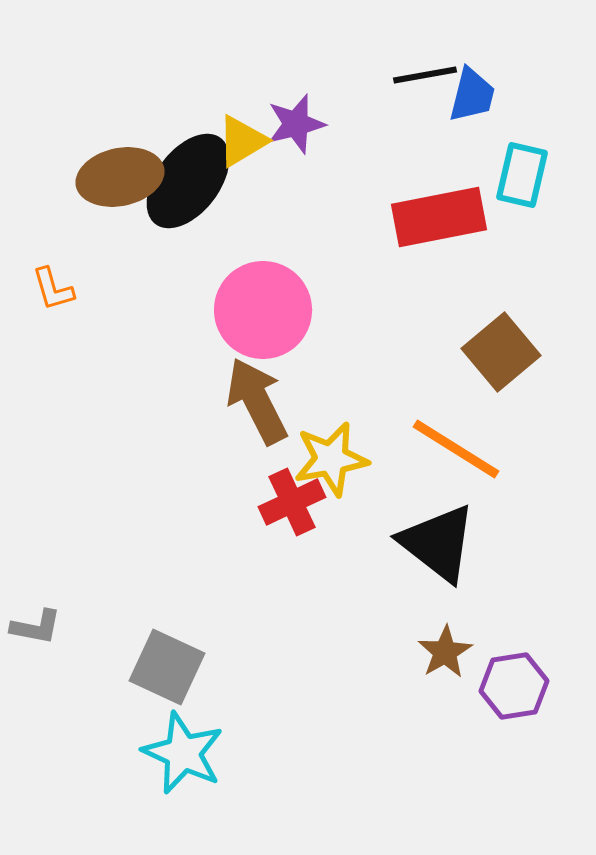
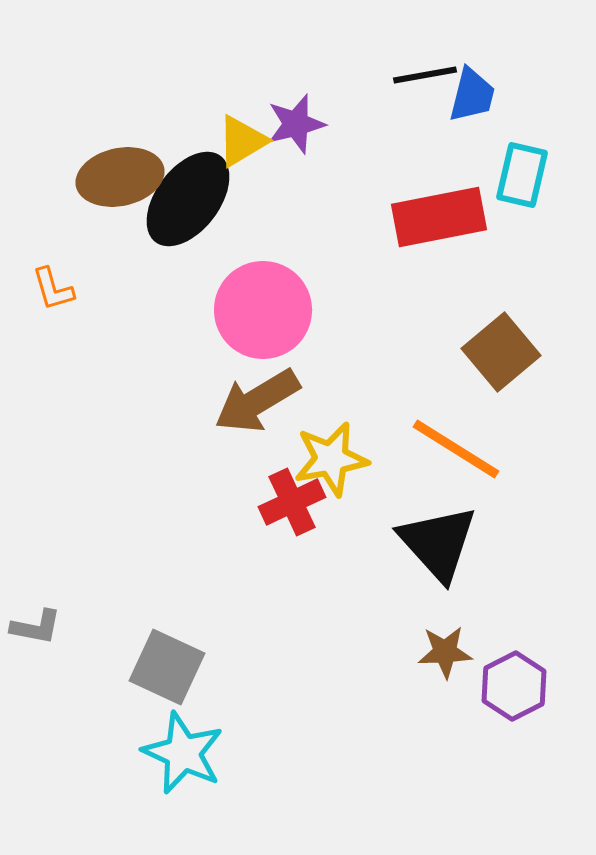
black ellipse: moved 18 px down
brown arrow: rotated 94 degrees counterclockwise
black triangle: rotated 10 degrees clockwise
brown star: rotated 28 degrees clockwise
purple hexagon: rotated 18 degrees counterclockwise
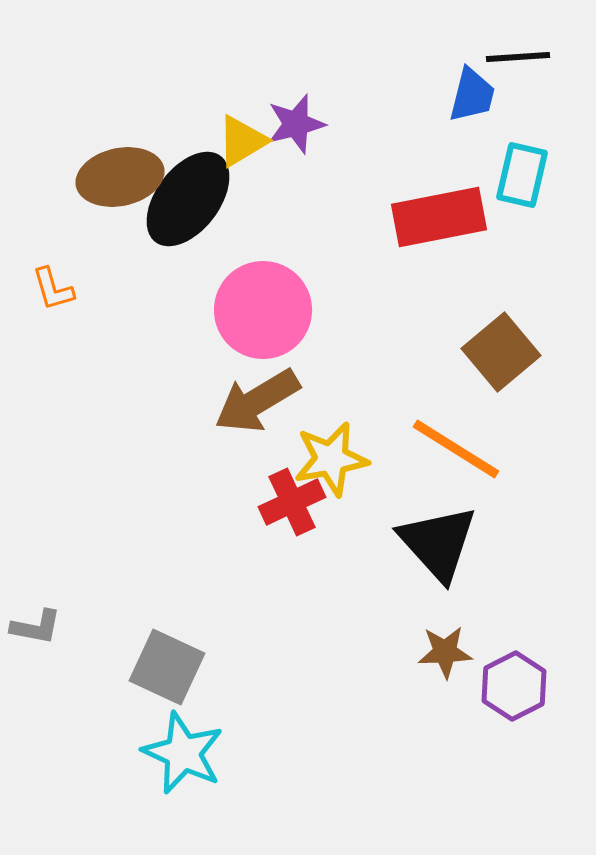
black line: moved 93 px right, 18 px up; rotated 6 degrees clockwise
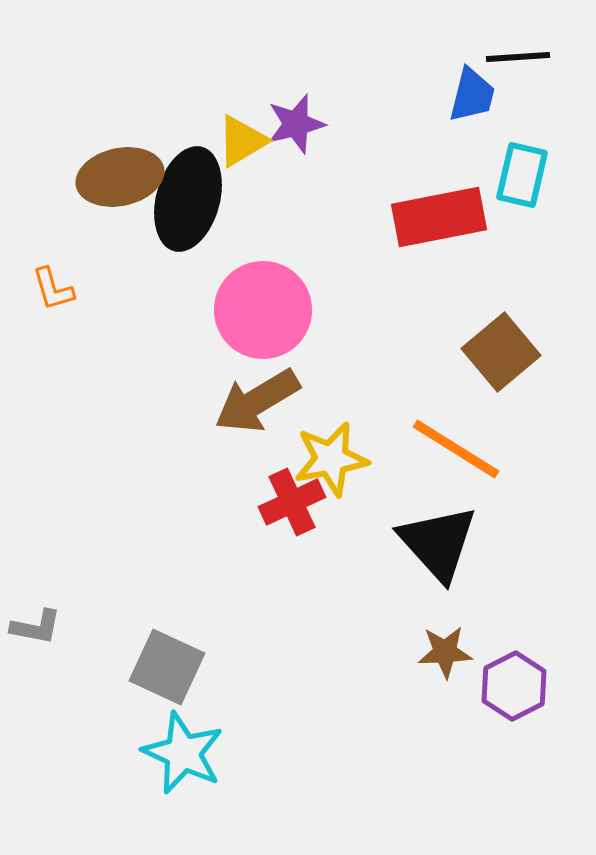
black ellipse: rotated 22 degrees counterclockwise
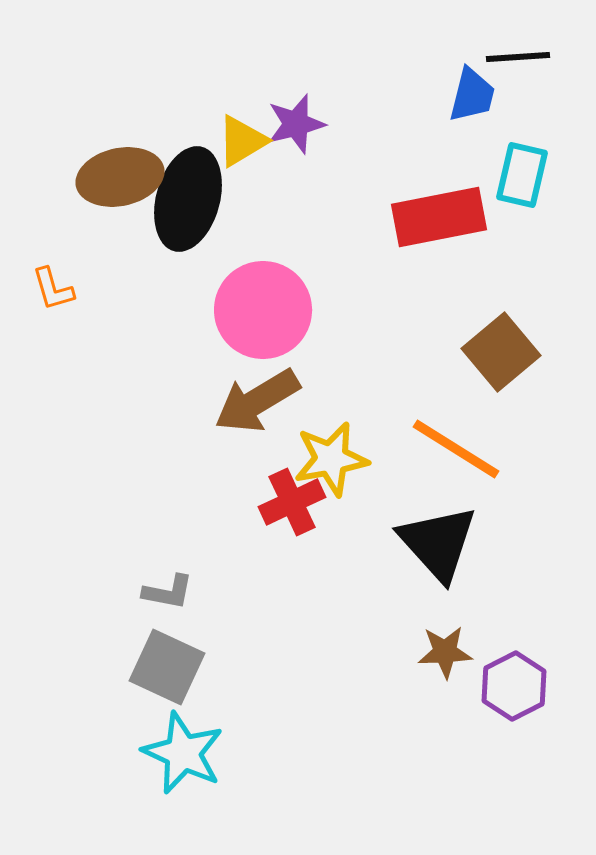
gray L-shape: moved 132 px right, 35 px up
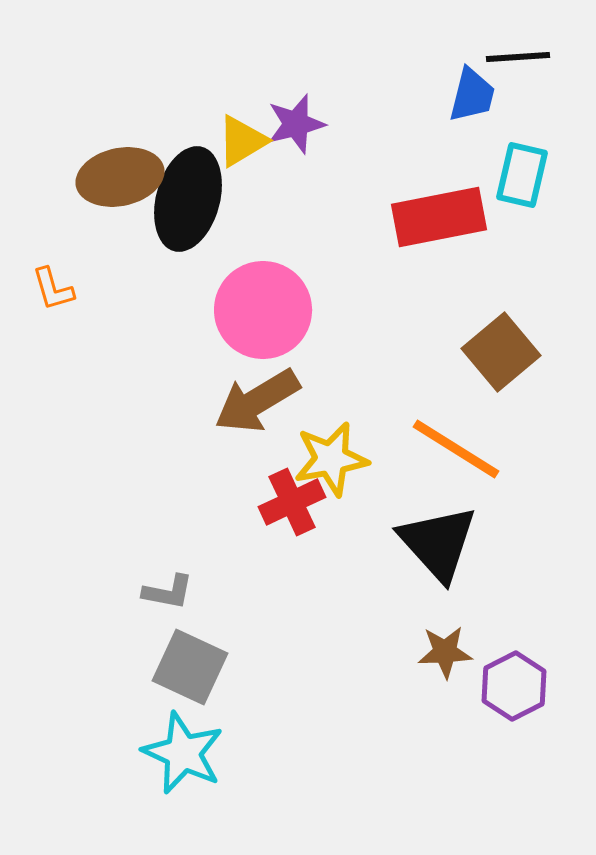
gray square: moved 23 px right
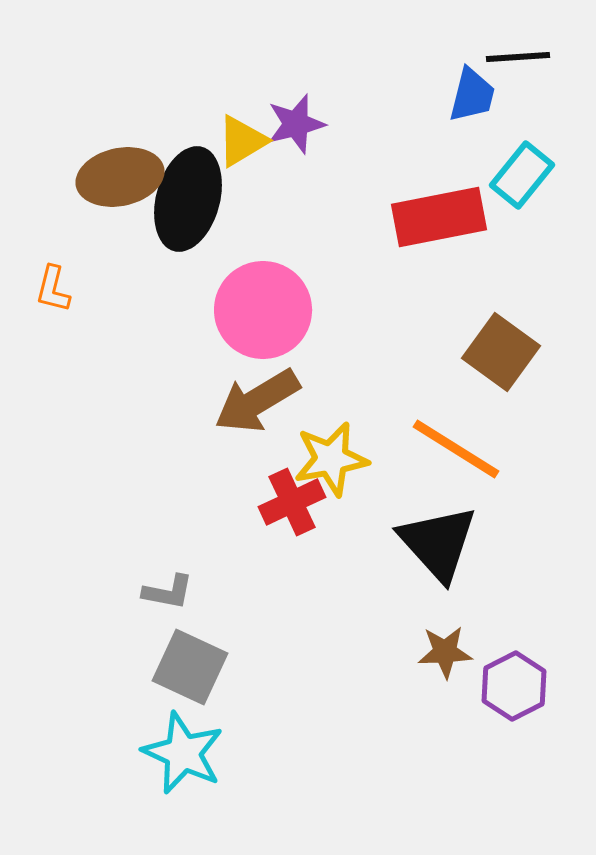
cyan rectangle: rotated 26 degrees clockwise
orange L-shape: rotated 30 degrees clockwise
brown square: rotated 14 degrees counterclockwise
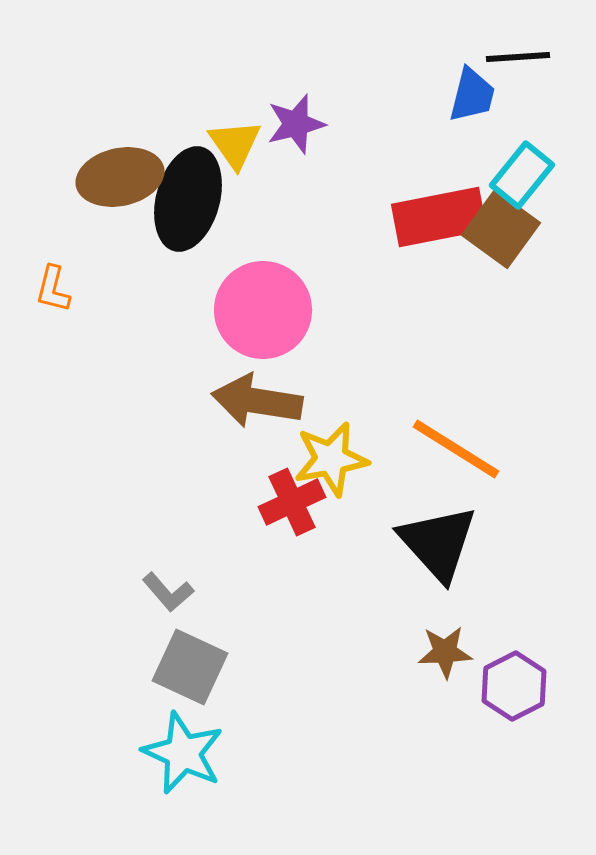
yellow triangle: moved 7 px left, 3 px down; rotated 34 degrees counterclockwise
brown square: moved 123 px up
brown arrow: rotated 40 degrees clockwise
gray L-shape: rotated 38 degrees clockwise
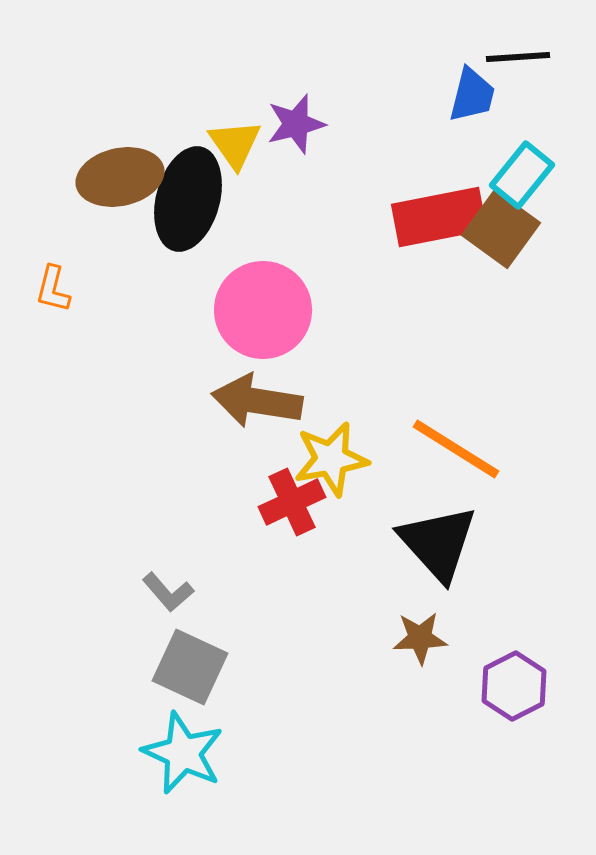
brown star: moved 25 px left, 14 px up
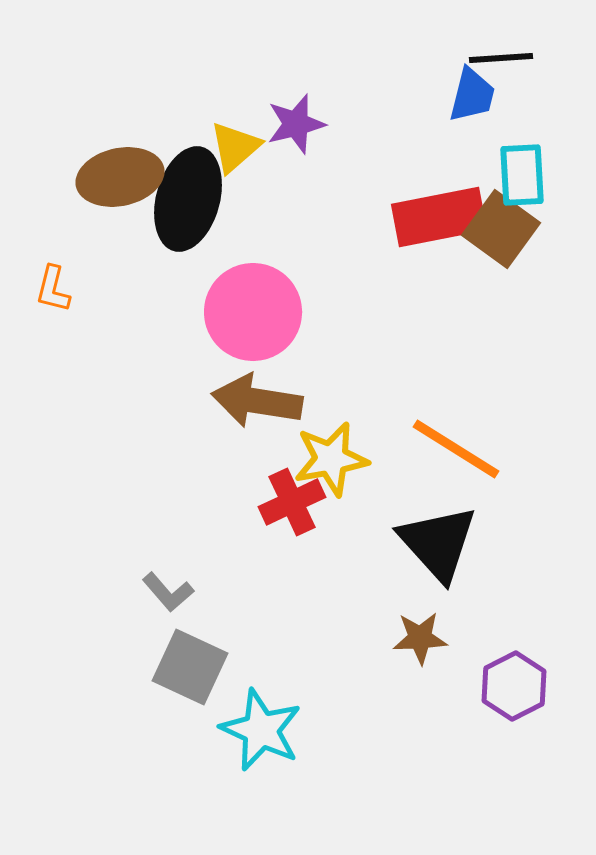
black line: moved 17 px left, 1 px down
yellow triangle: moved 3 px down; rotated 24 degrees clockwise
cyan rectangle: rotated 42 degrees counterclockwise
pink circle: moved 10 px left, 2 px down
cyan star: moved 78 px right, 23 px up
